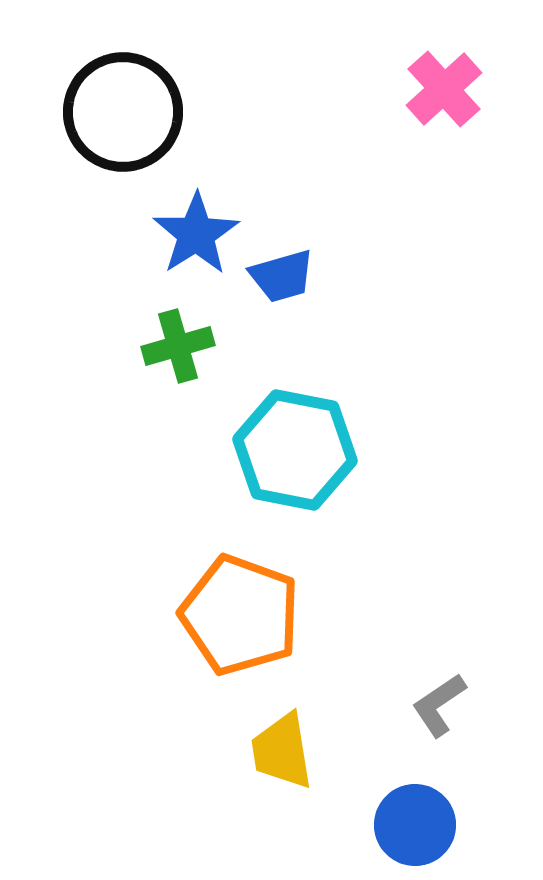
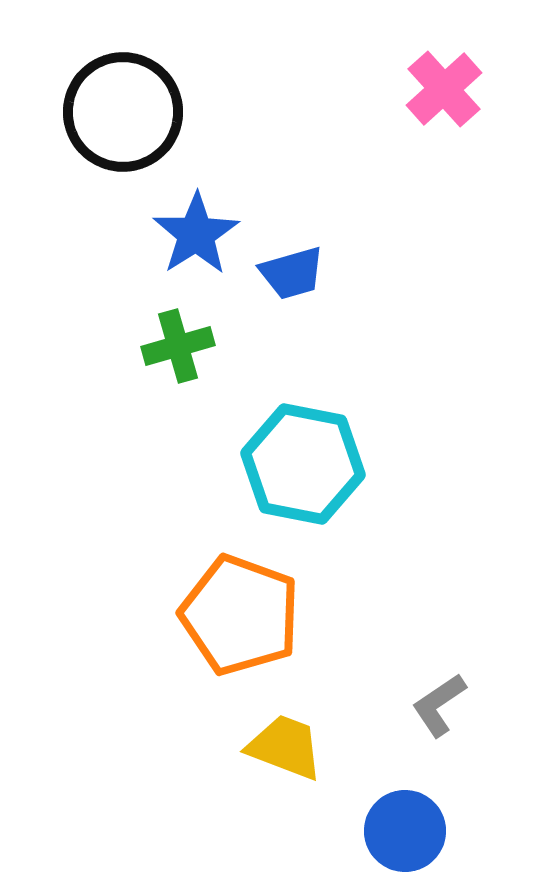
blue trapezoid: moved 10 px right, 3 px up
cyan hexagon: moved 8 px right, 14 px down
yellow trapezoid: moved 3 px right, 4 px up; rotated 120 degrees clockwise
blue circle: moved 10 px left, 6 px down
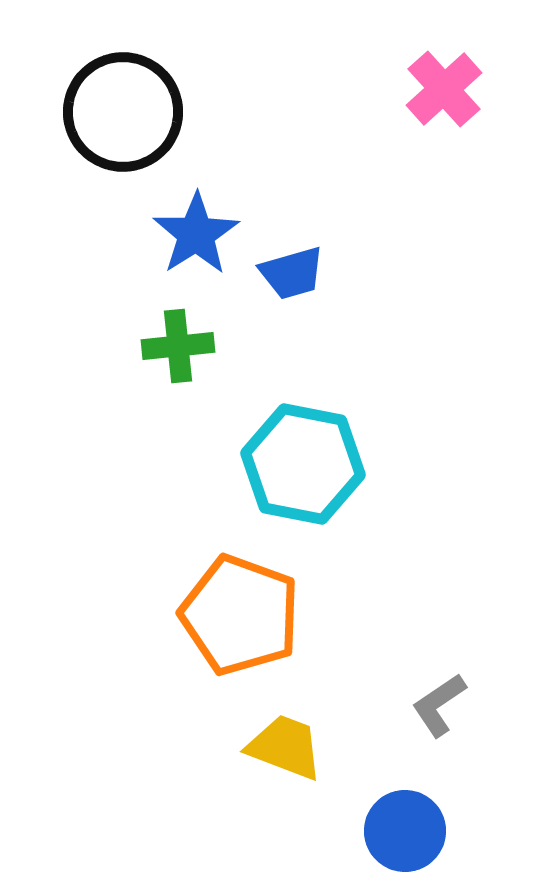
green cross: rotated 10 degrees clockwise
